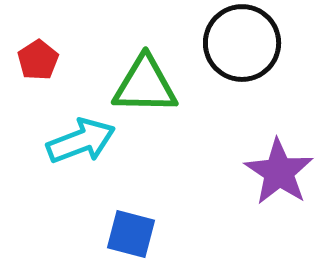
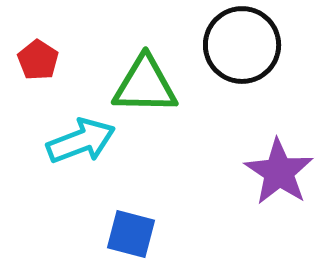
black circle: moved 2 px down
red pentagon: rotated 6 degrees counterclockwise
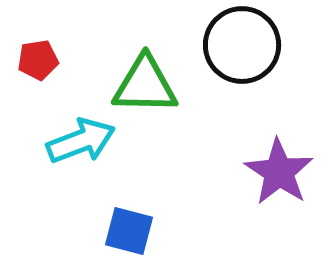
red pentagon: rotated 30 degrees clockwise
blue square: moved 2 px left, 3 px up
